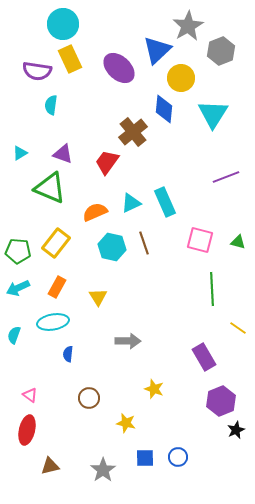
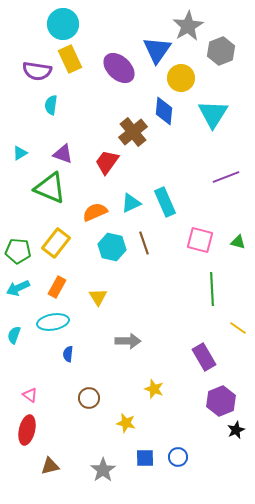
blue triangle at (157, 50): rotated 12 degrees counterclockwise
blue diamond at (164, 109): moved 2 px down
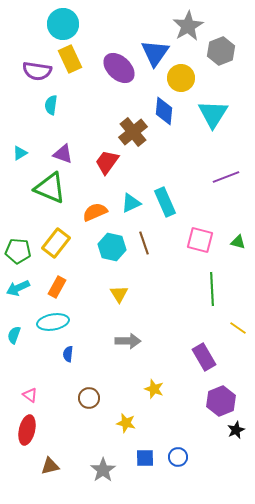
blue triangle at (157, 50): moved 2 px left, 3 px down
yellow triangle at (98, 297): moved 21 px right, 3 px up
